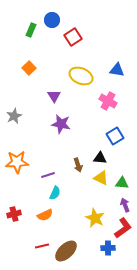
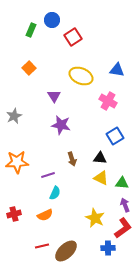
purple star: moved 1 px down
brown arrow: moved 6 px left, 6 px up
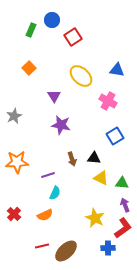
yellow ellipse: rotated 20 degrees clockwise
black triangle: moved 6 px left
red cross: rotated 32 degrees counterclockwise
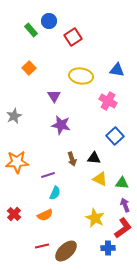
blue circle: moved 3 px left, 1 px down
green rectangle: rotated 64 degrees counterclockwise
yellow ellipse: rotated 35 degrees counterclockwise
blue square: rotated 12 degrees counterclockwise
yellow triangle: moved 1 px left, 1 px down
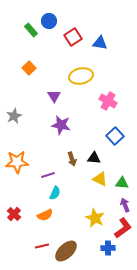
blue triangle: moved 17 px left, 27 px up
yellow ellipse: rotated 20 degrees counterclockwise
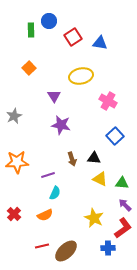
green rectangle: rotated 40 degrees clockwise
purple arrow: rotated 24 degrees counterclockwise
yellow star: moved 1 px left
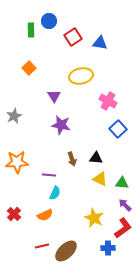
blue square: moved 3 px right, 7 px up
black triangle: moved 2 px right
purple line: moved 1 px right; rotated 24 degrees clockwise
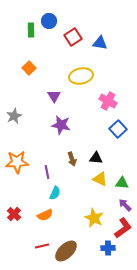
purple line: moved 2 px left, 3 px up; rotated 72 degrees clockwise
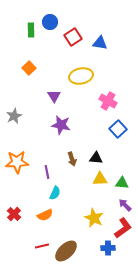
blue circle: moved 1 px right, 1 px down
yellow triangle: rotated 28 degrees counterclockwise
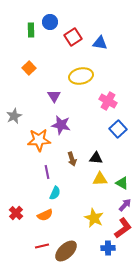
orange star: moved 22 px right, 22 px up
green triangle: rotated 24 degrees clockwise
purple arrow: rotated 88 degrees clockwise
red cross: moved 2 px right, 1 px up
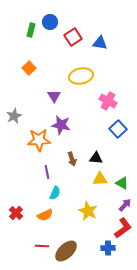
green rectangle: rotated 16 degrees clockwise
yellow star: moved 6 px left, 7 px up
red line: rotated 16 degrees clockwise
